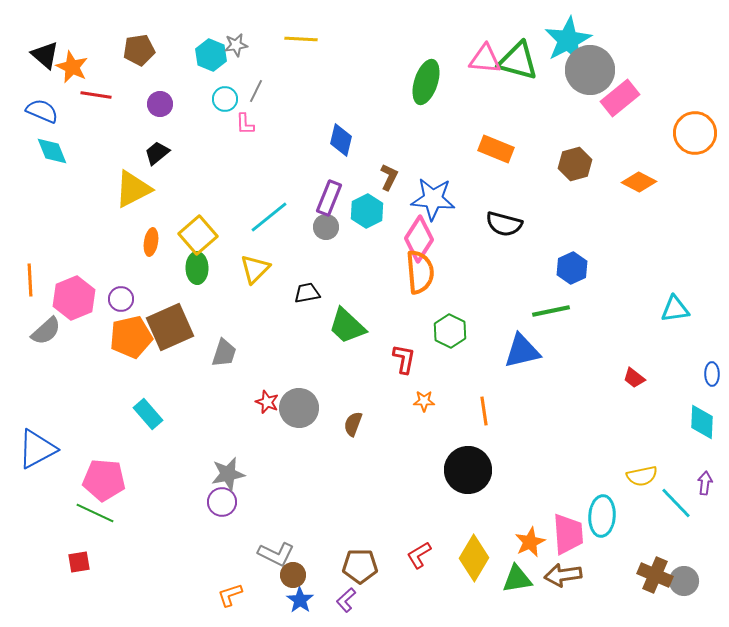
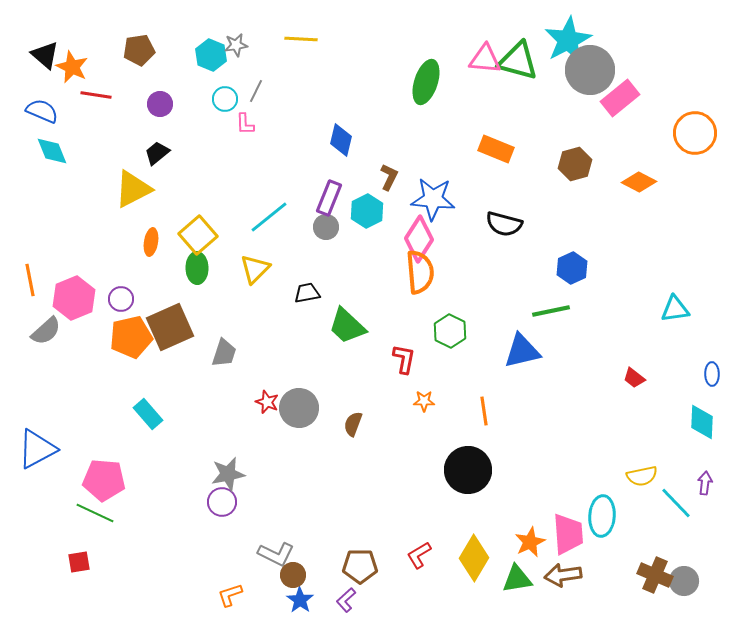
orange line at (30, 280): rotated 8 degrees counterclockwise
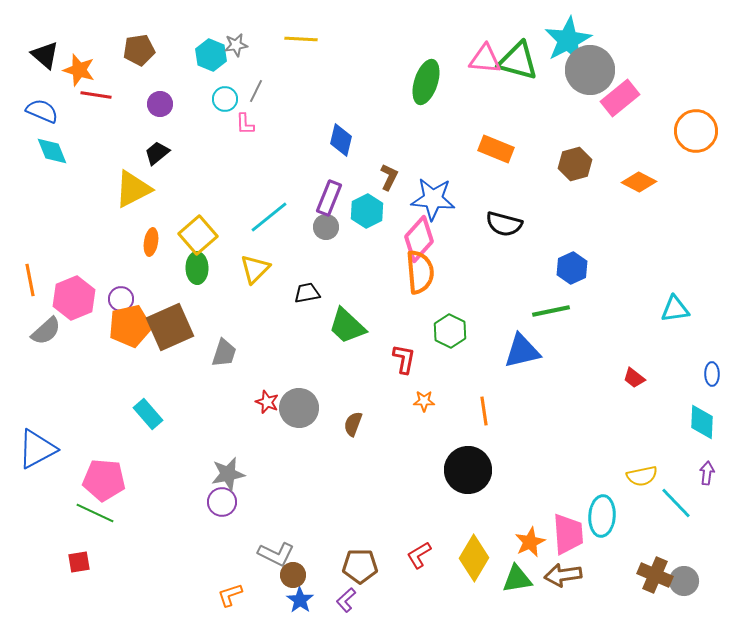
orange star at (72, 67): moved 7 px right, 3 px down; rotated 8 degrees counterclockwise
orange circle at (695, 133): moved 1 px right, 2 px up
pink diamond at (419, 239): rotated 9 degrees clockwise
orange pentagon at (131, 337): moved 1 px left, 11 px up
purple arrow at (705, 483): moved 2 px right, 10 px up
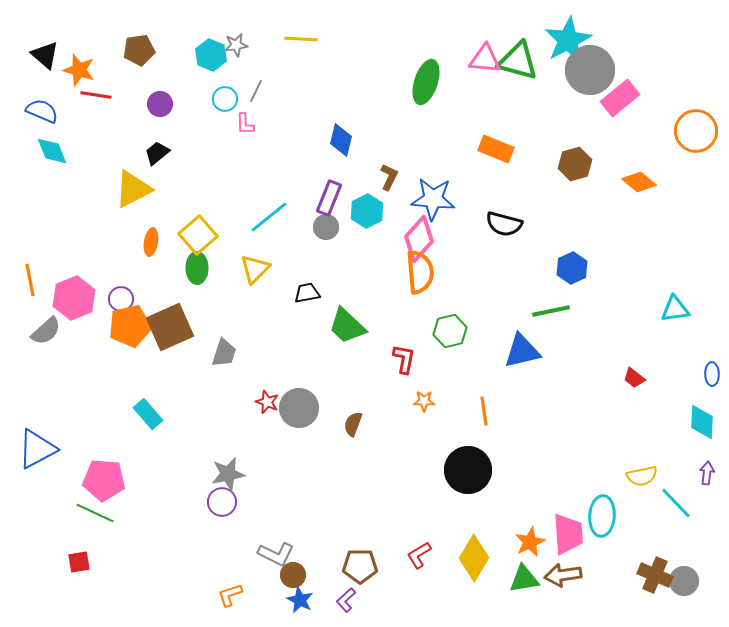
orange diamond at (639, 182): rotated 12 degrees clockwise
green hexagon at (450, 331): rotated 20 degrees clockwise
green triangle at (517, 579): moved 7 px right
blue star at (300, 600): rotated 8 degrees counterclockwise
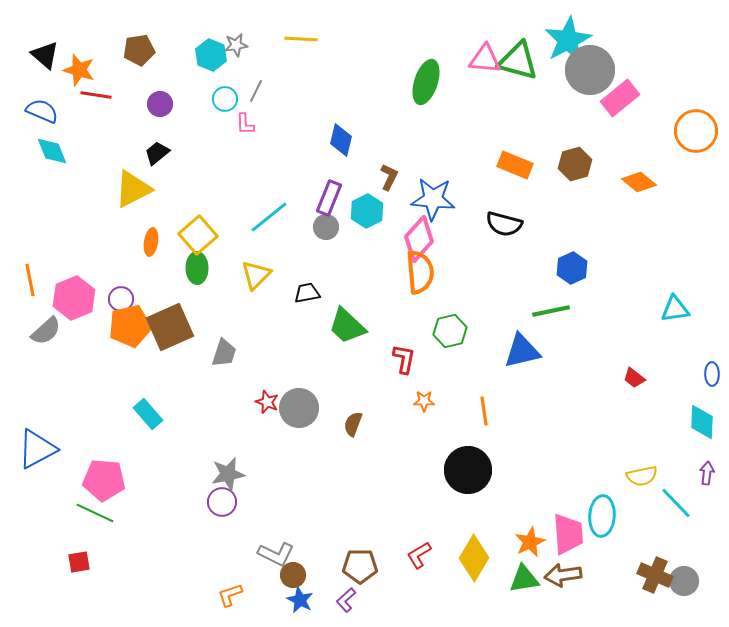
orange rectangle at (496, 149): moved 19 px right, 16 px down
yellow triangle at (255, 269): moved 1 px right, 6 px down
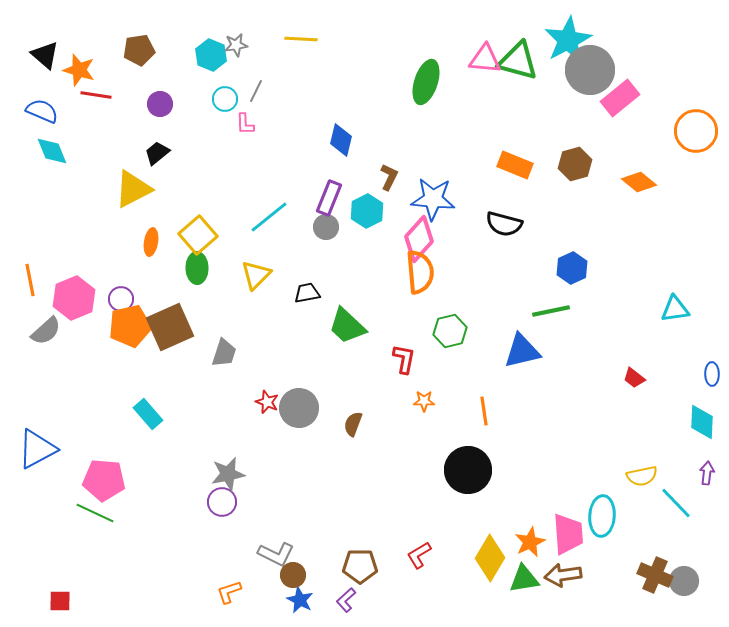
yellow diamond at (474, 558): moved 16 px right
red square at (79, 562): moved 19 px left, 39 px down; rotated 10 degrees clockwise
orange L-shape at (230, 595): moved 1 px left, 3 px up
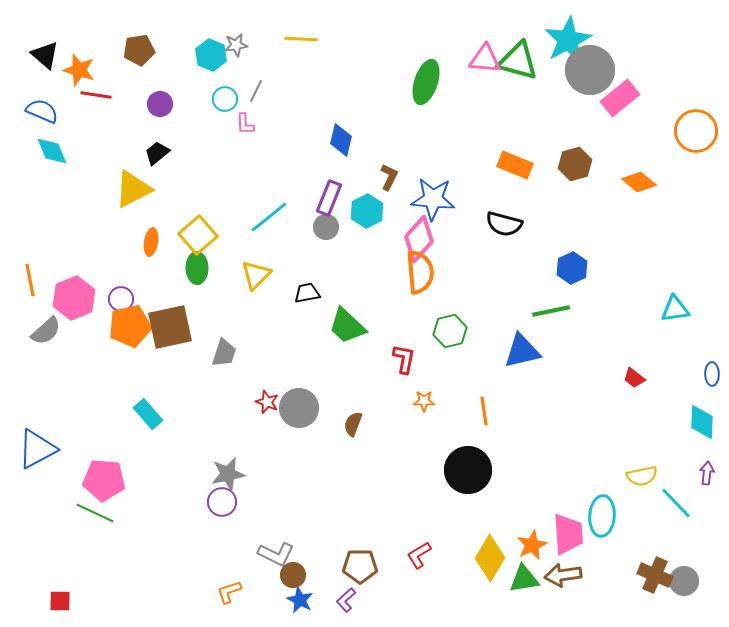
brown square at (170, 327): rotated 12 degrees clockwise
orange star at (530, 542): moved 2 px right, 3 px down
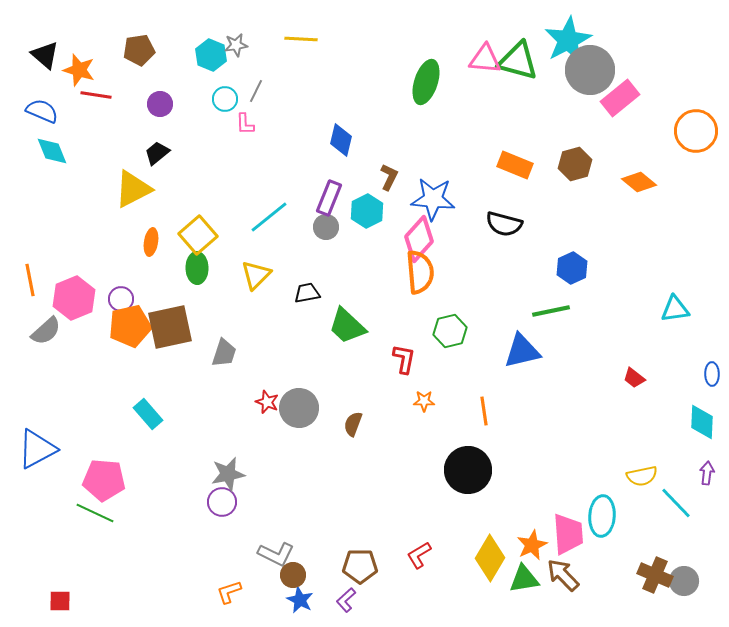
brown arrow at (563, 575): rotated 54 degrees clockwise
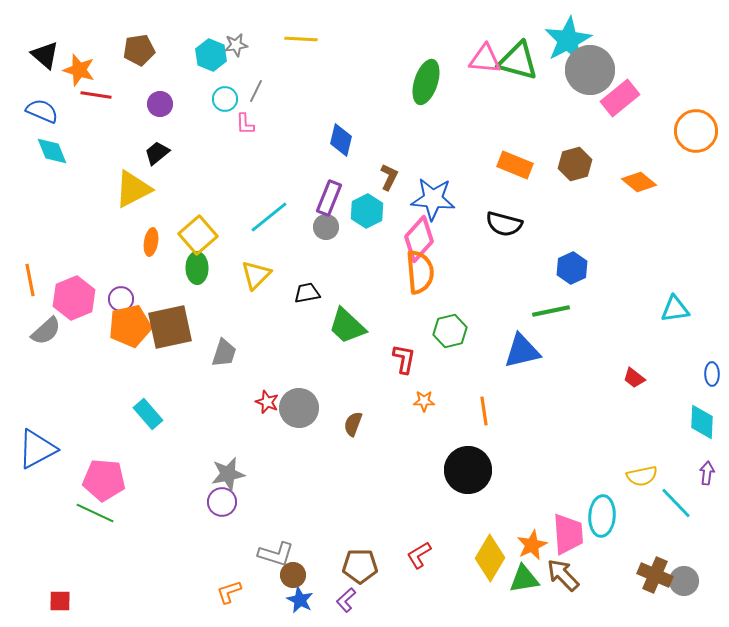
gray L-shape at (276, 554): rotated 9 degrees counterclockwise
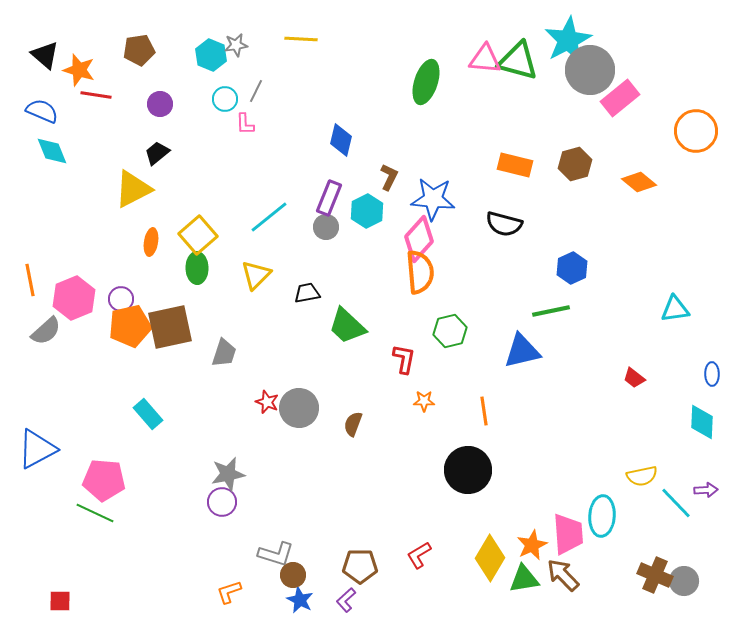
orange rectangle at (515, 165): rotated 8 degrees counterclockwise
purple arrow at (707, 473): moved 1 px left, 17 px down; rotated 80 degrees clockwise
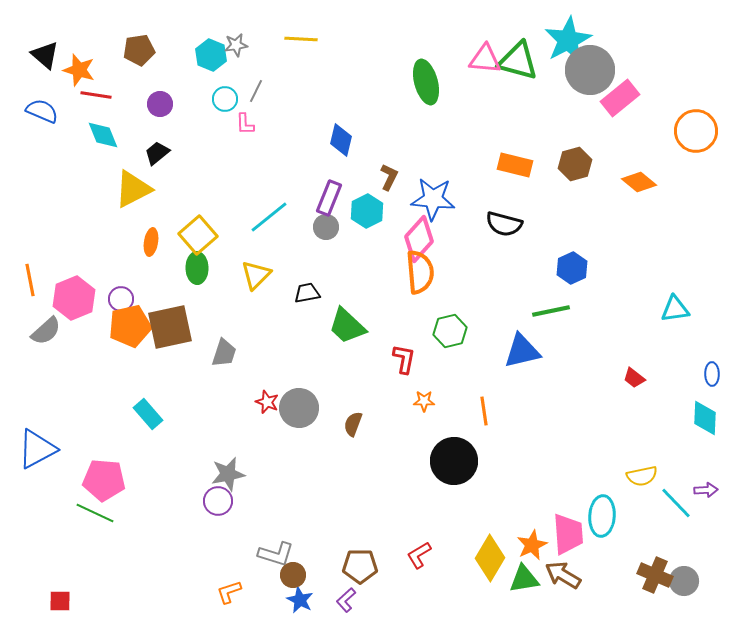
green ellipse at (426, 82): rotated 33 degrees counterclockwise
cyan diamond at (52, 151): moved 51 px right, 16 px up
cyan diamond at (702, 422): moved 3 px right, 4 px up
black circle at (468, 470): moved 14 px left, 9 px up
purple circle at (222, 502): moved 4 px left, 1 px up
brown arrow at (563, 575): rotated 15 degrees counterclockwise
